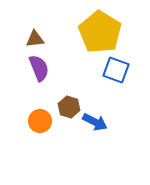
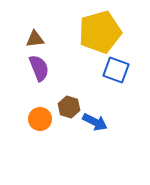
yellow pentagon: rotated 24 degrees clockwise
orange circle: moved 2 px up
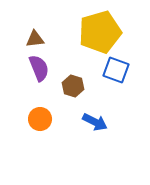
brown hexagon: moved 4 px right, 21 px up
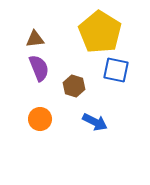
yellow pentagon: rotated 24 degrees counterclockwise
blue square: rotated 8 degrees counterclockwise
brown hexagon: moved 1 px right
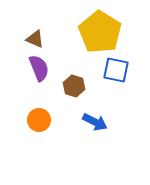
brown triangle: rotated 30 degrees clockwise
orange circle: moved 1 px left, 1 px down
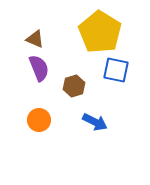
brown hexagon: rotated 25 degrees clockwise
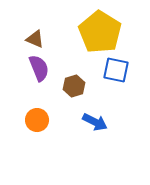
orange circle: moved 2 px left
